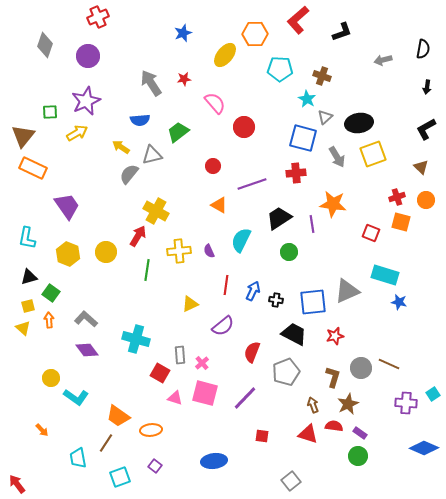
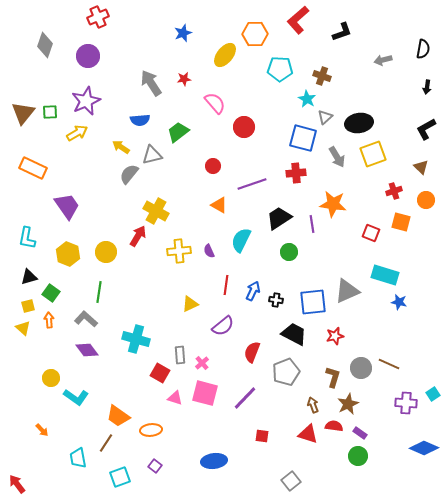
brown triangle at (23, 136): moved 23 px up
red cross at (397, 197): moved 3 px left, 6 px up
green line at (147, 270): moved 48 px left, 22 px down
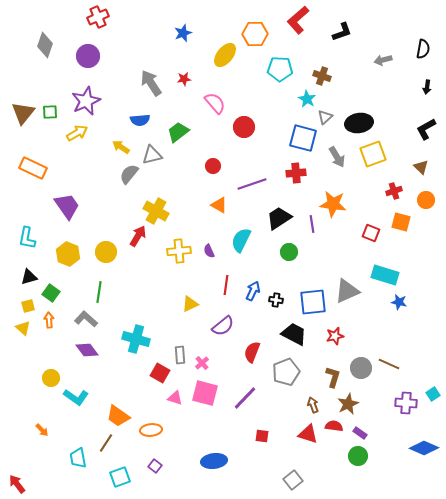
gray square at (291, 481): moved 2 px right, 1 px up
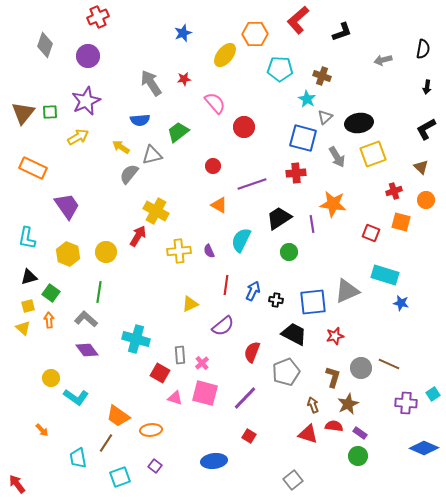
yellow arrow at (77, 133): moved 1 px right, 4 px down
blue star at (399, 302): moved 2 px right, 1 px down
red square at (262, 436): moved 13 px left; rotated 24 degrees clockwise
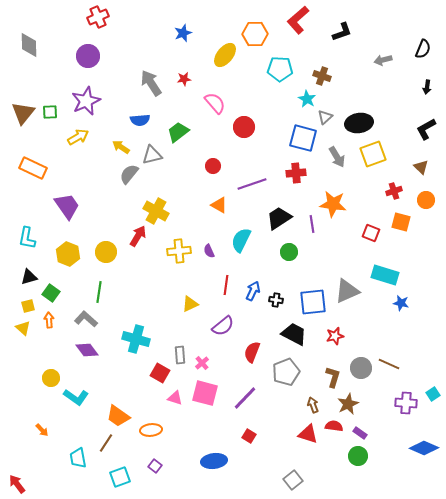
gray diamond at (45, 45): moved 16 px left; rotated 20 degrees counterclockwise
black semicircle at (423, 49): rotated 12 degrees clockwise
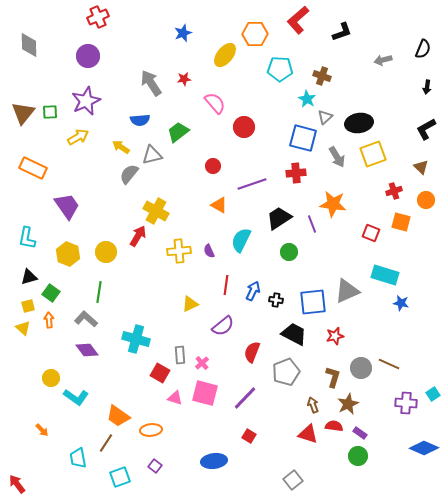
purple line at (312, 224): rotated 12 degrees counterclockwise
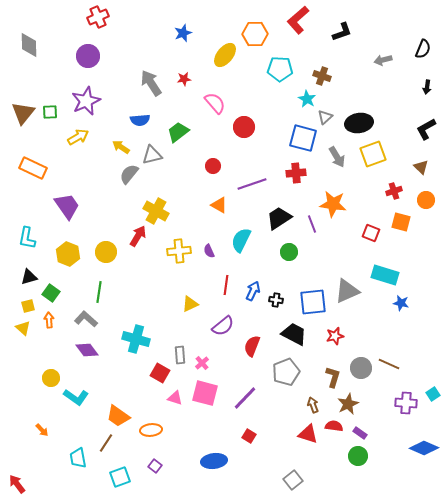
red semicircle at (252, 352): moved 6 px up
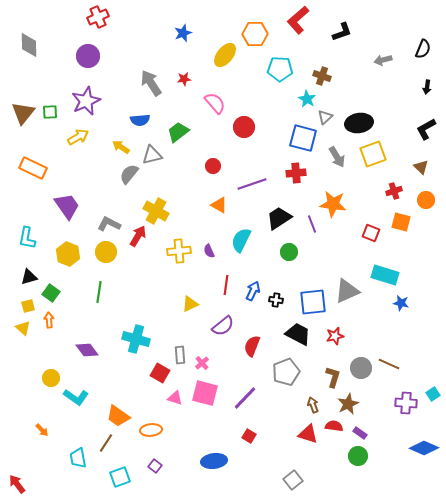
gray L-shape at (86, 319): moved 23 px right, 95 px up; rotated 15 degrees counterclockwise
black trapezoid at (294, 334): moved 4 px right
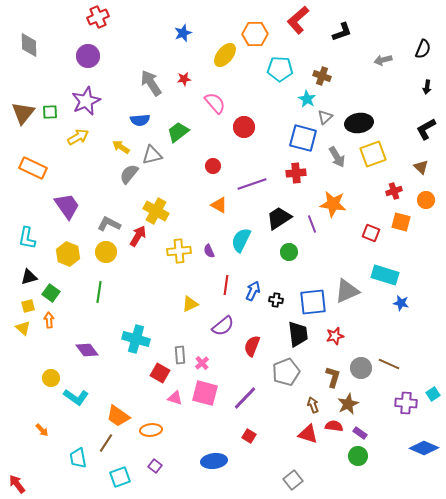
black trapezoid at (298, 334): rotated 56 degrees clockwise
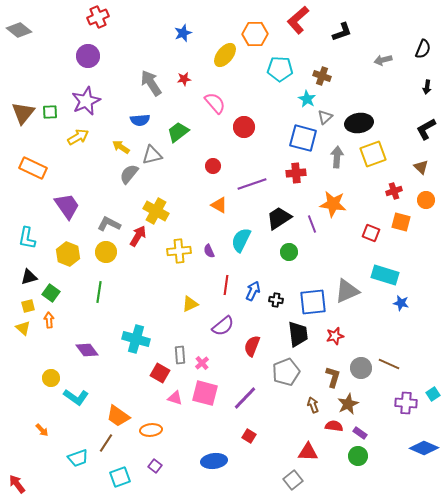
gray diamond at (29, 45): moved 10 px left, 15 px up; rotated 50 degrees counterclockwise
gray arrow at (337, 157): rotated 145 degrees counterclockwise
red triangle at (308, 434): moved 18 px down; rotated 15 degrees counterclockwise
cyan trapezoid at (78, 458): rotated 100 degrees counterclockwise
